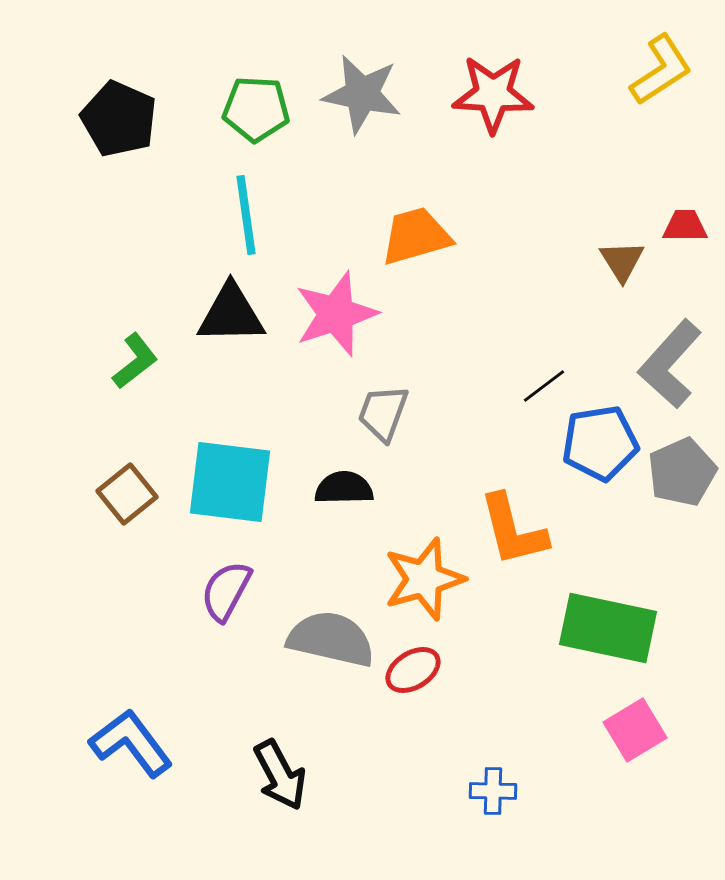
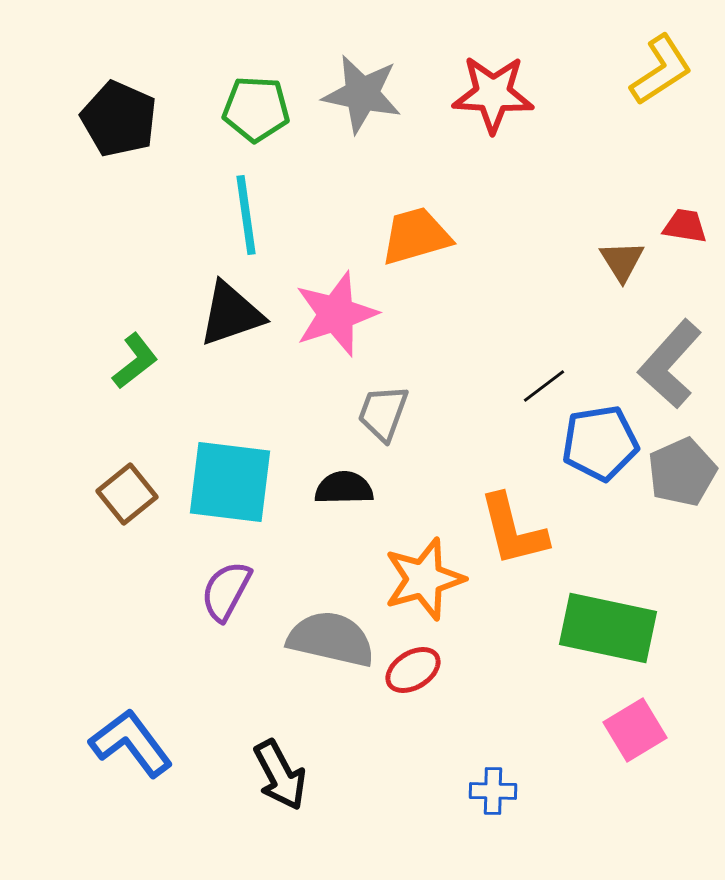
red trapezoid: rotated 9 degrees clockwise
black triangle: rotated 18 degrees counterclockwise
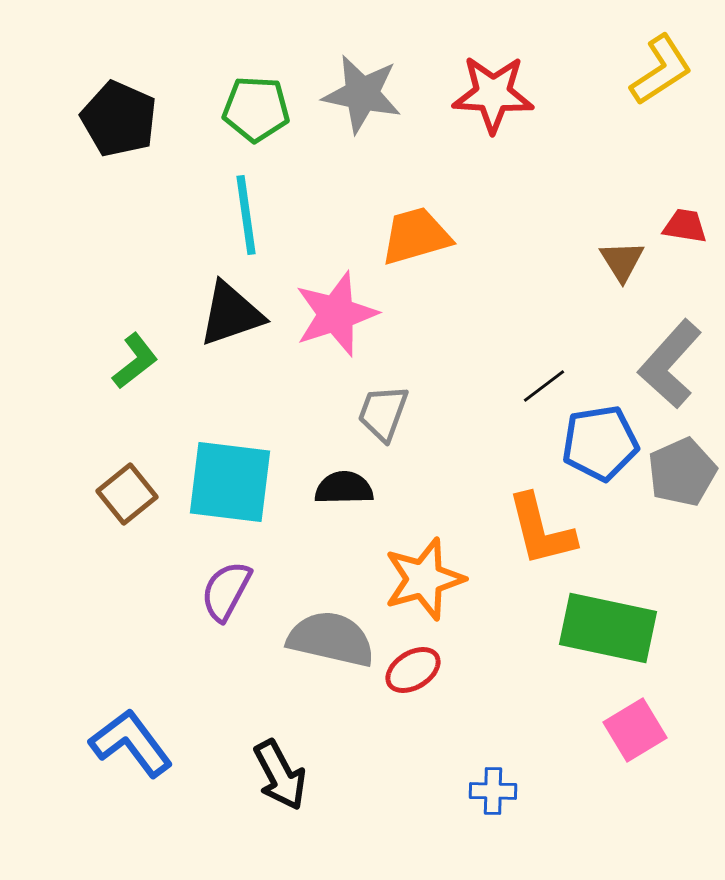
orange L-shape: moved 28 px right
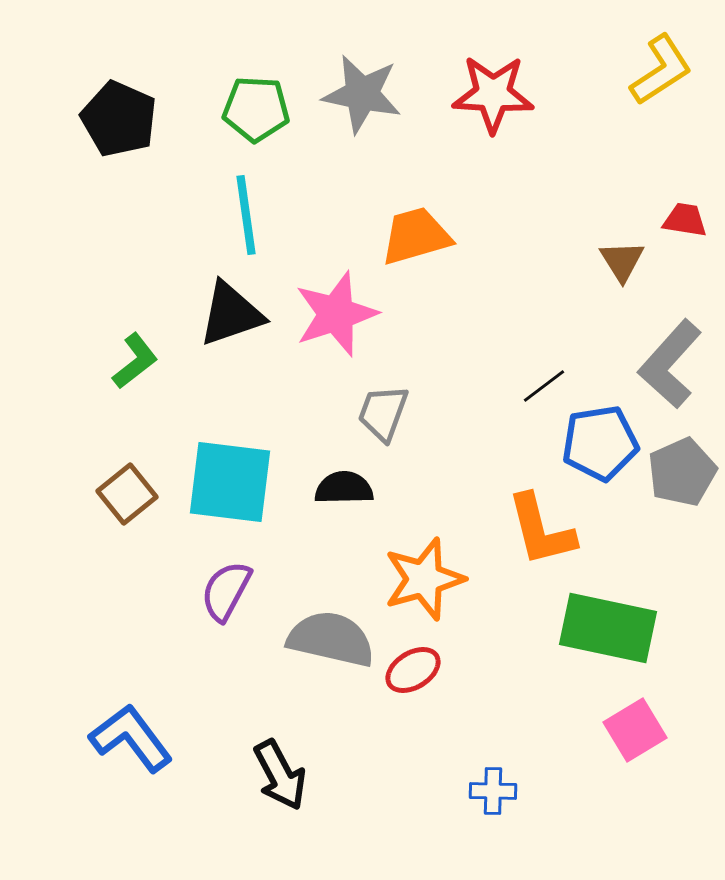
red trapezoid: moved 6 px up
blue L-shape: moved 5 px up
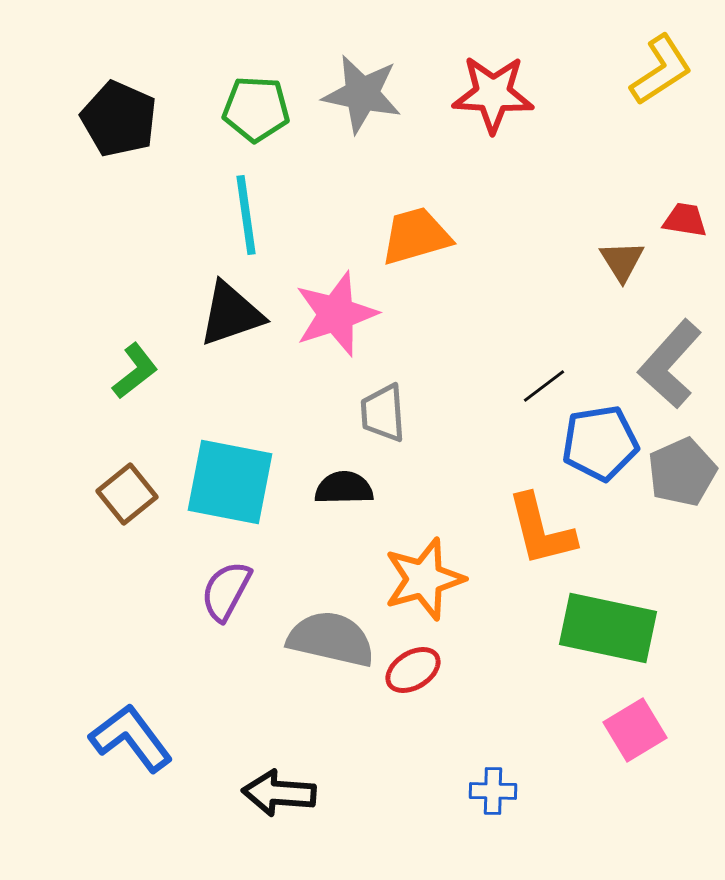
green L-shape: moved 10 px down
gray trapezoid: rotated 24 degrees counterclockwise
cyan square: rotated 4 degrees clockwise
black arrow: moved 1 px left, 18 px down; rotated 122 degrees clockwise
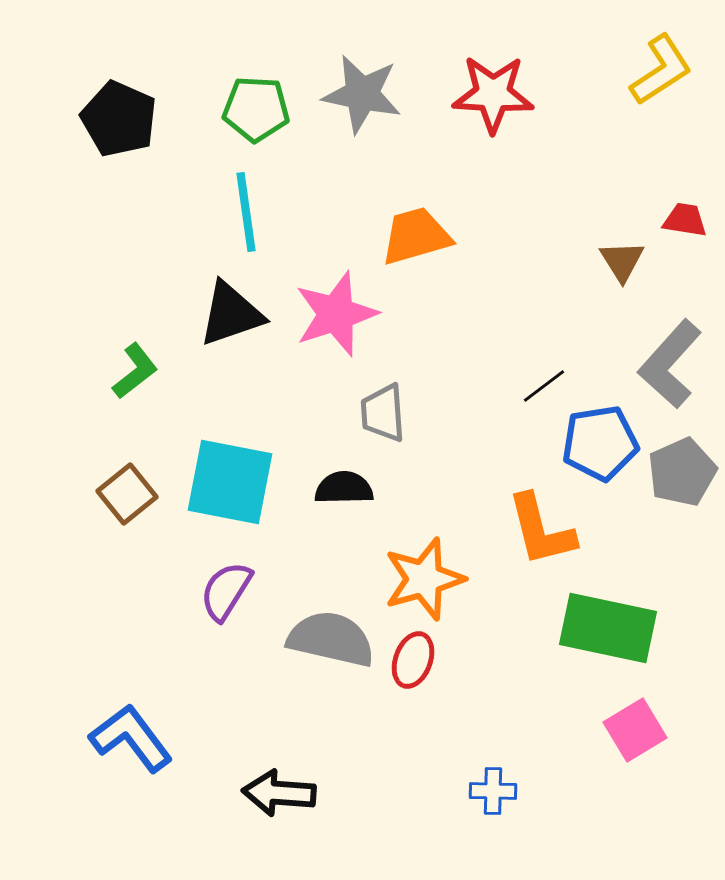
cyan line: moved 3 px up
purple semicircle: rotated 4 degrees clockwise
red ellipse: moved 10 px up; rotated 38 degrees counterclockwise
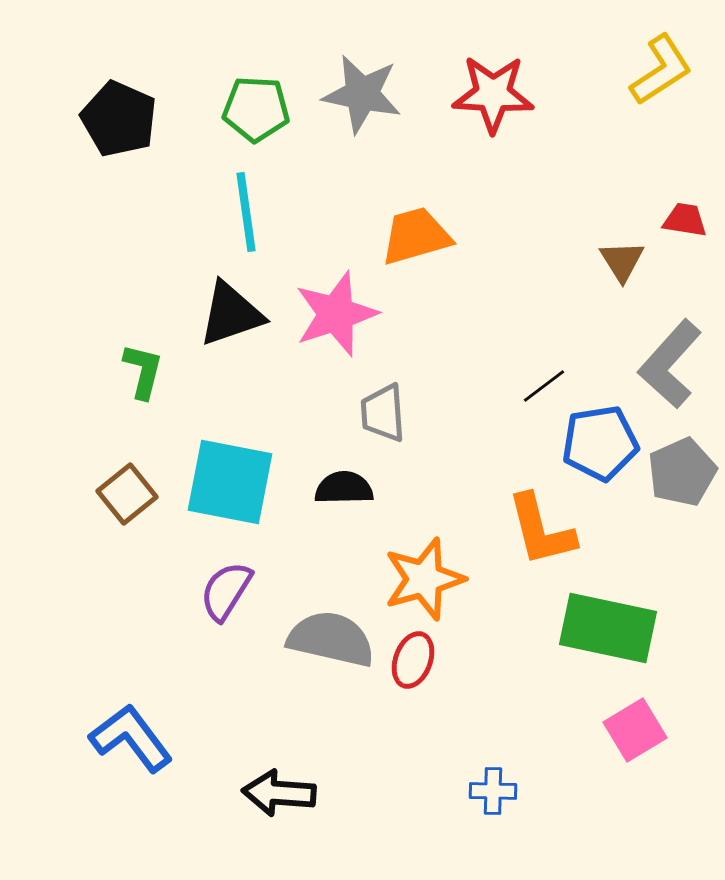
green L-shape: moved 8 px right; rotated 38 degrees counterclockwise
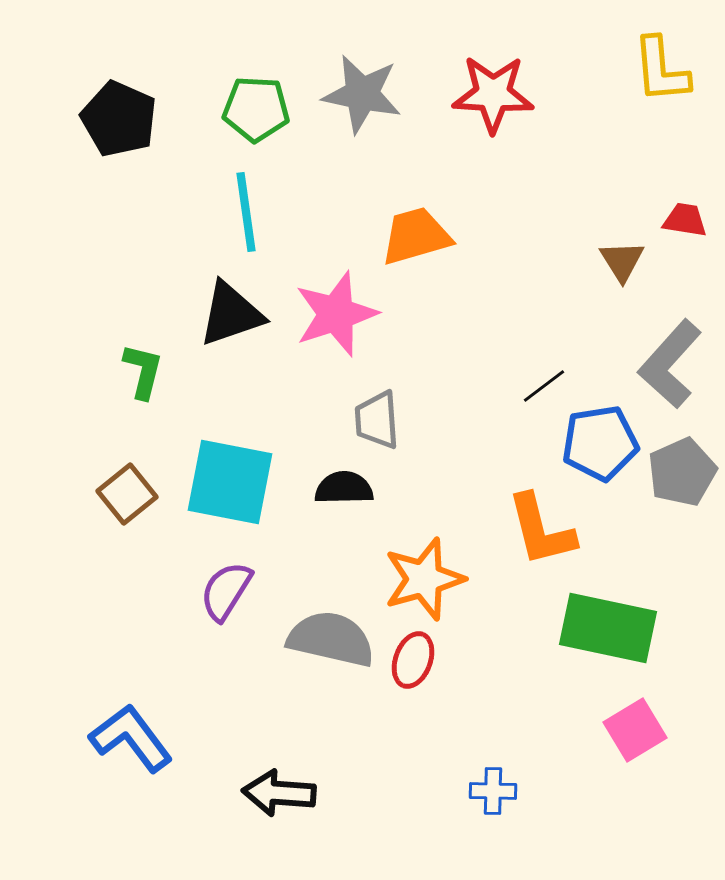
yellow L-shape: rotated 118 degrees clockwise
gray trapezoid: moved 6 px left, 7 px down
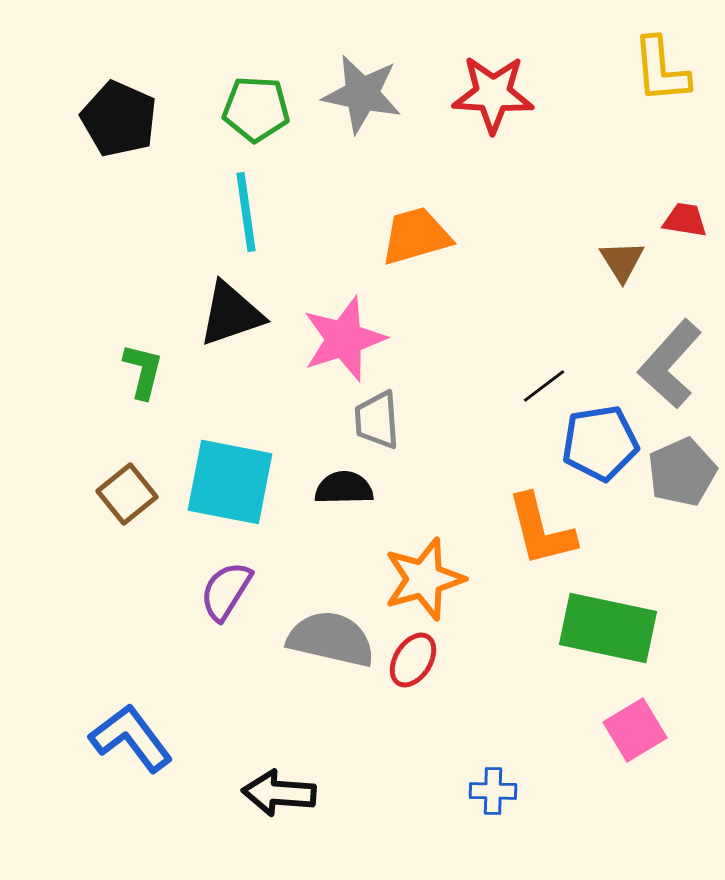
pink star: moved 8 px right, 25 px down
red ellipse: rotated 12 degrees clockwise
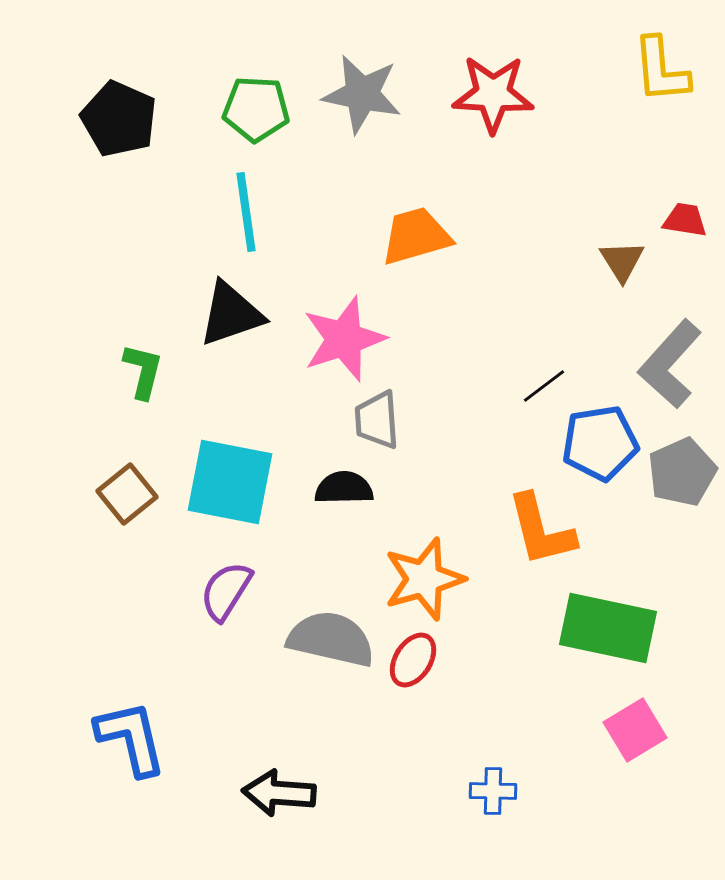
blue L-shape: rotated 24 degrees clockwise
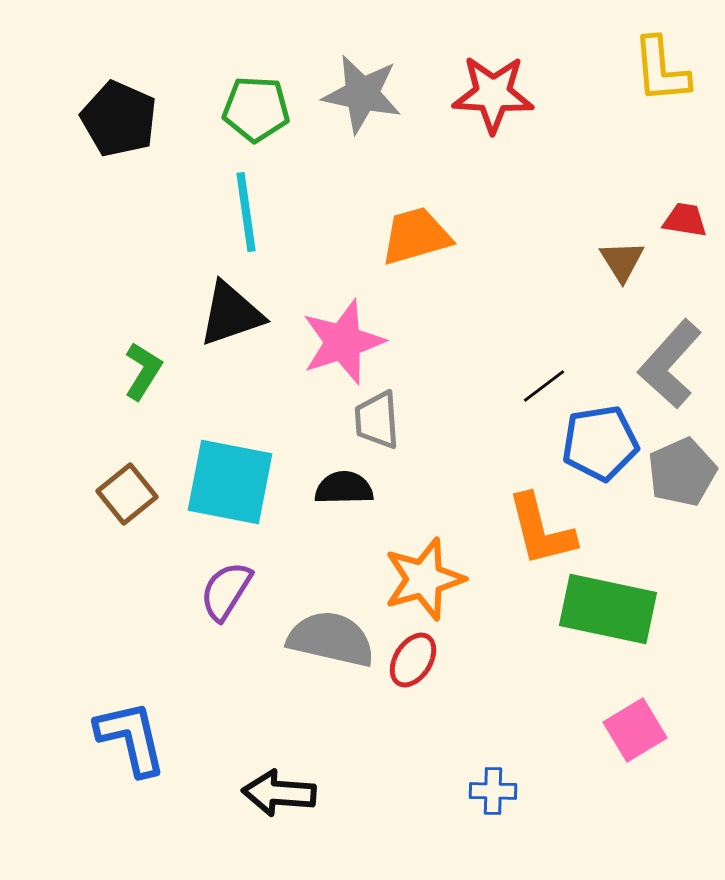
pink star: moved 1 px left, 3 px down
green L-shape: rotated 18 degrees clockwise
green rectangle: moved 19 px up
